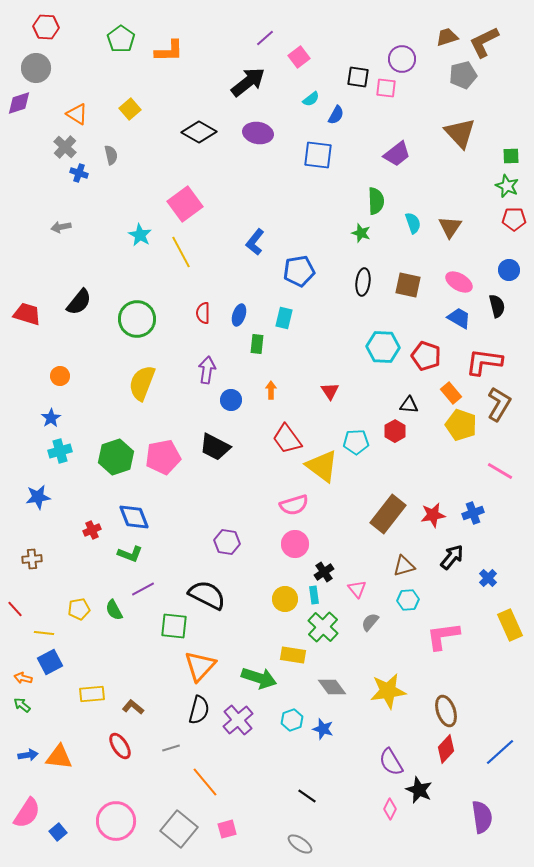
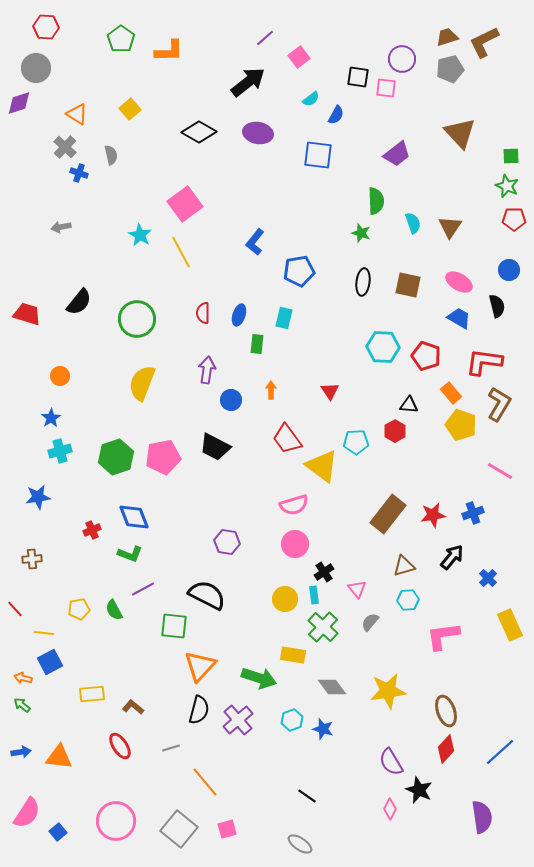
gray pentagon at (463, 75): moved 13 px left, 6 px up
blue arrow at (28, 755): moved 7 px left, 3 px up
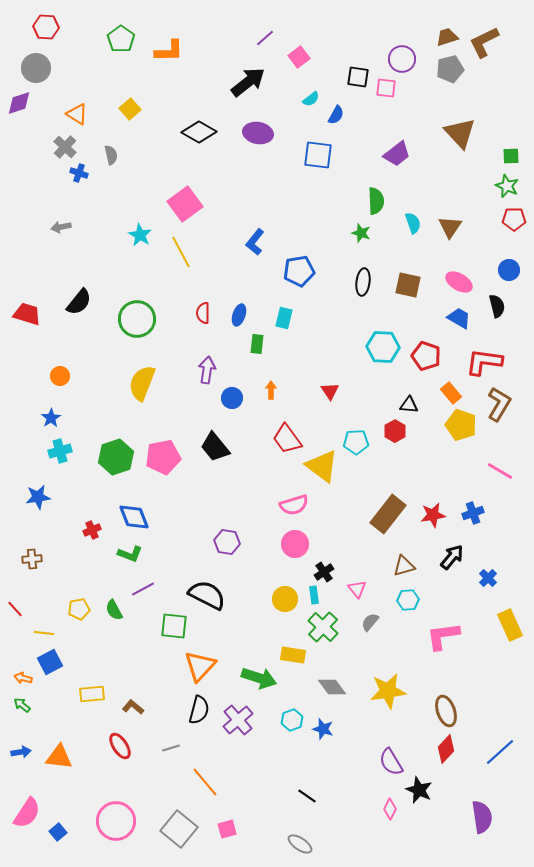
blue circle at (231, 400): moved 1 px right, 2 px up
black trapezoid at (215, 447): rotated 24 degrees clockwise
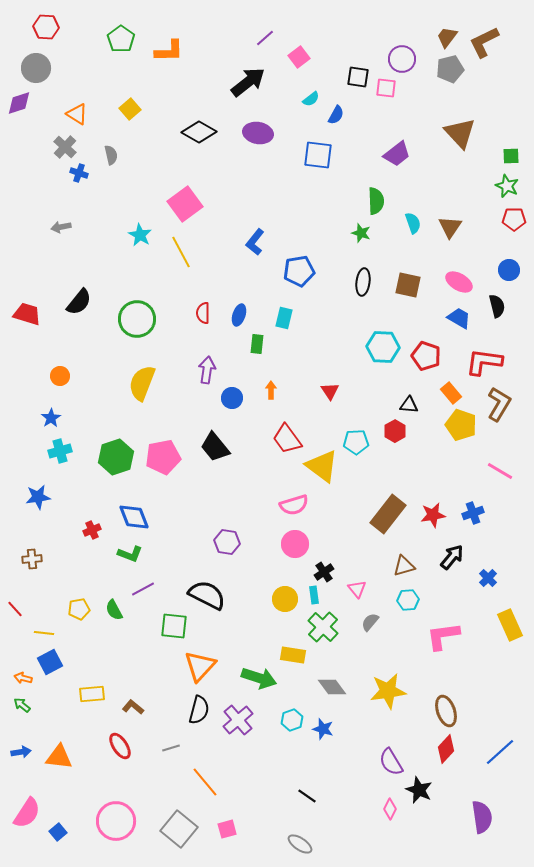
brown trapezoid at (447, 37): rotated 35 degrees counterclockwise
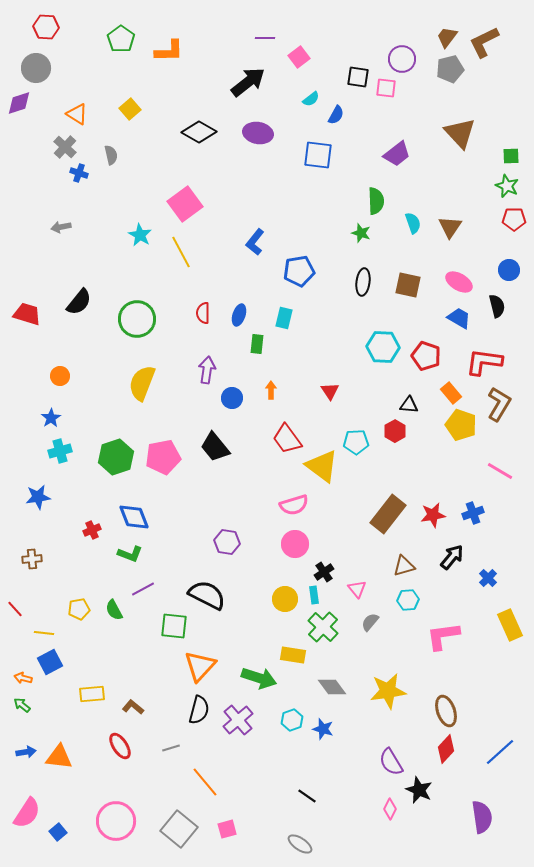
purple line at (265, 38): rotated 42 degrees clockwise
blue arrow at (21, 752): moved 5 px right
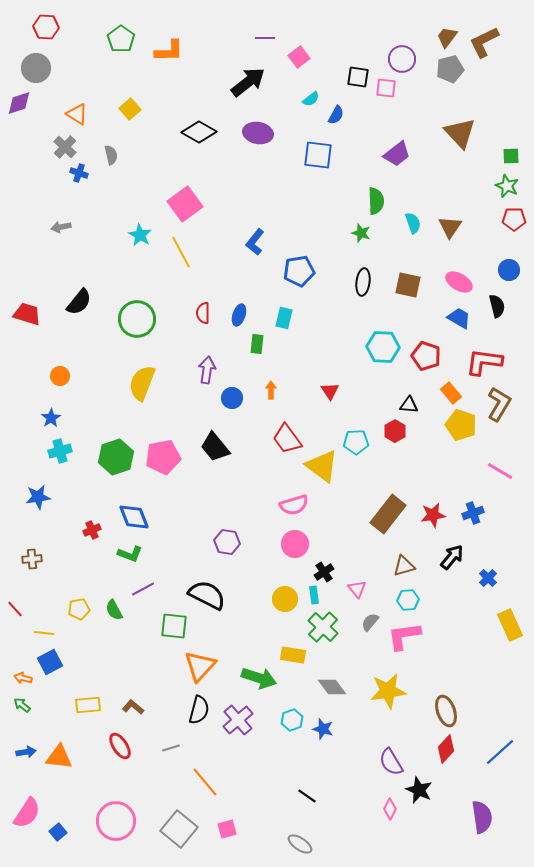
pink L-shape at (443, 636): moved 39 px left
yellow rectangle at (92, 694): moved 4 px left, 11 px down
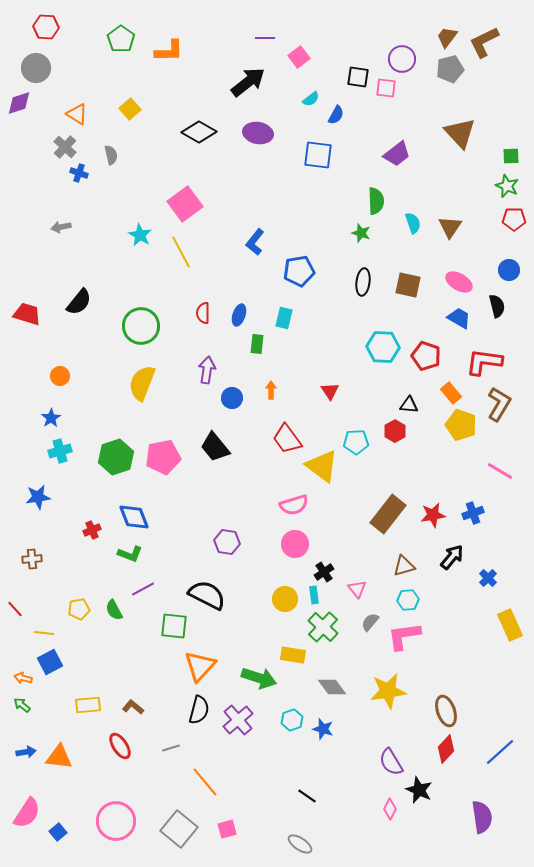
green circle at (137, 319): moved 4 px right, 7 px down
